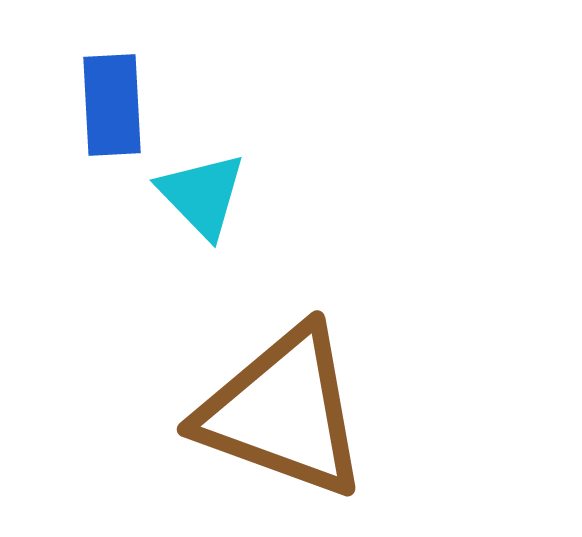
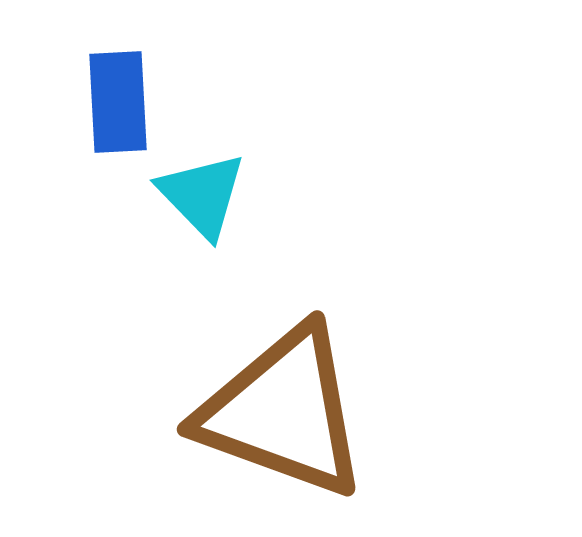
blue rectangle: moved 6 px right, 3 px up
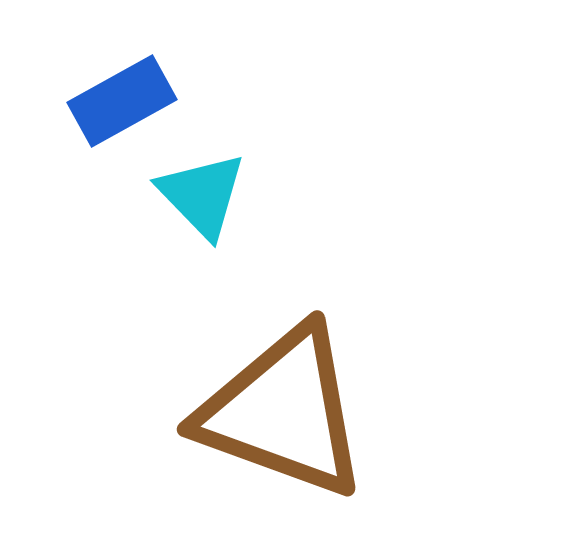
blue rectangle: moved 4 px right, 1 px up; rotated 64 degrees clockwise
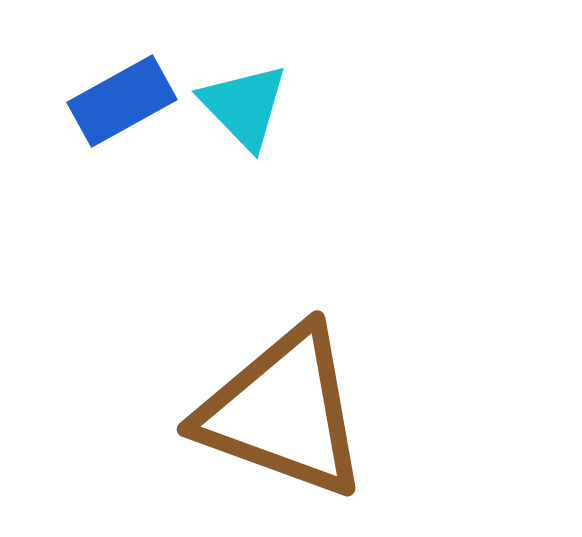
cyan triangle: moved 42 px right, 89 px up
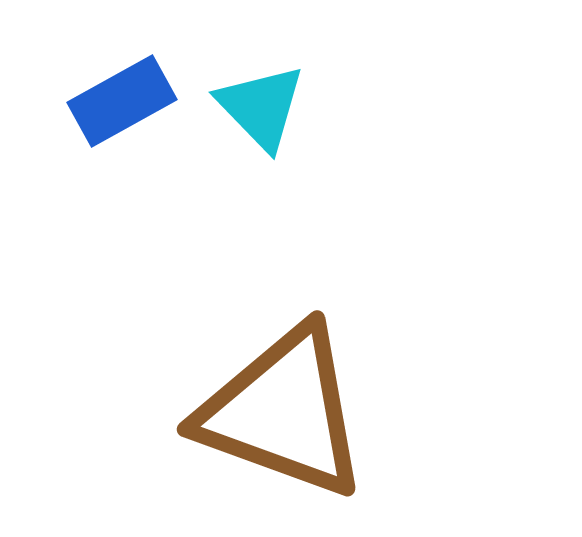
cyan triangle: moved 17 px right, 1 px down
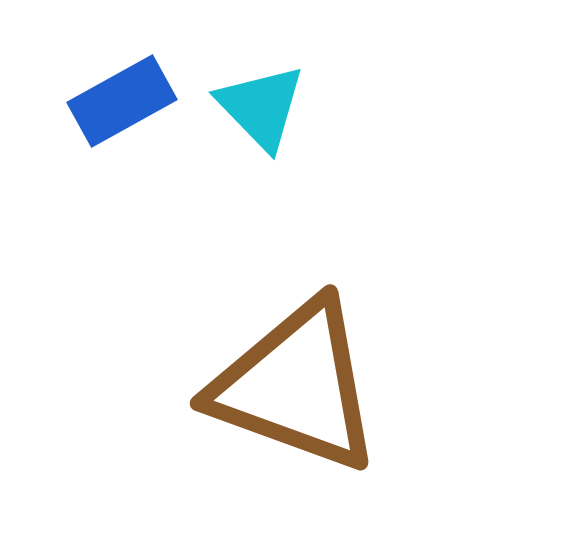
brown triangle: moved 13 px right, 26 px up
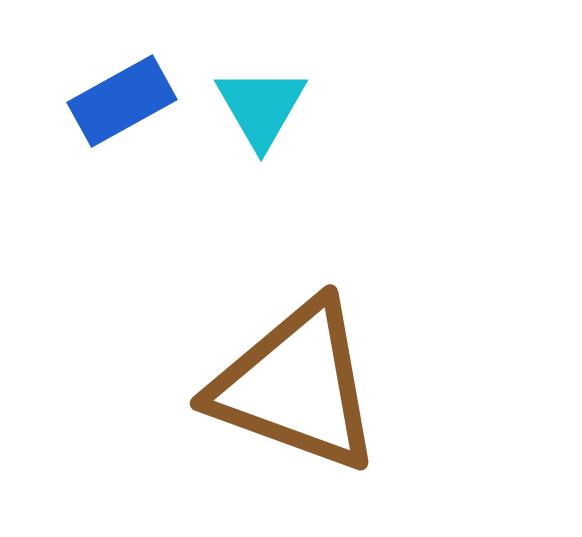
cyan triangle: rotated 14 degrees clockwise
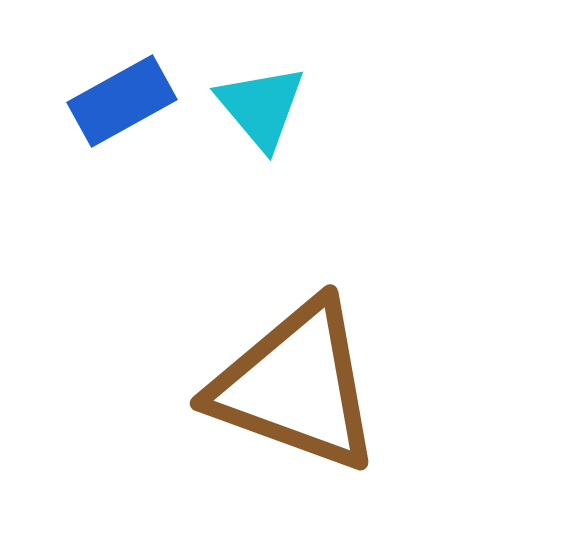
cyan triangle: rotated 10 degrees counterclockwise
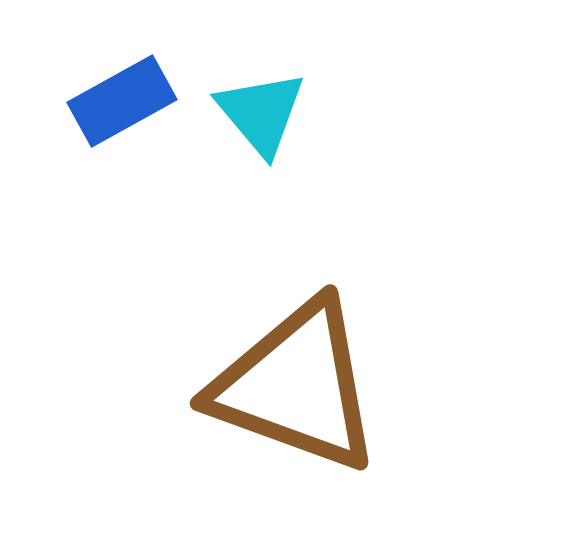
cyan triangle: moved 6 px down
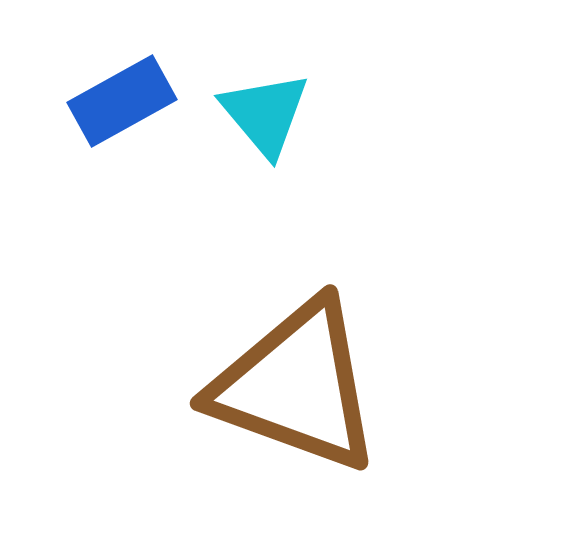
cyan triangle: moved 4 px right, 1 px down
